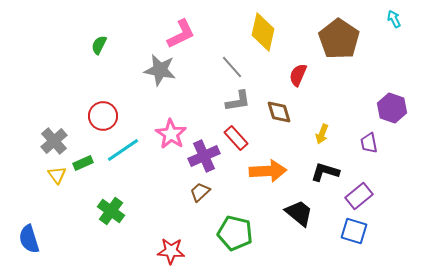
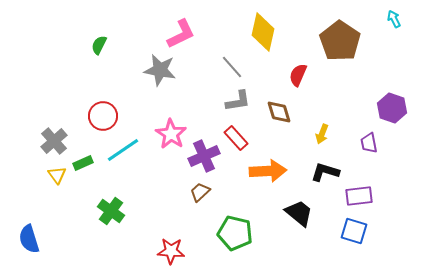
brown pentagon: moved 1 px right, 2 px down
purple rectangle: rotated 32 degrees clockwise
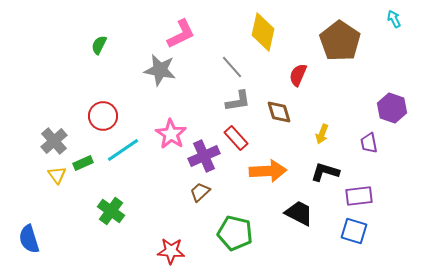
black trapezoid: rotated 12 degrees counterclockwise
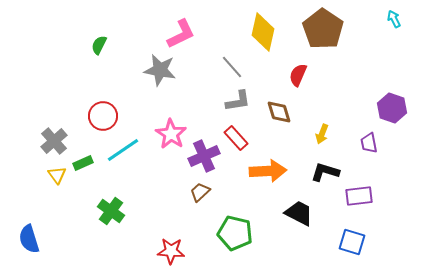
brown pentagon: moved 17 px left, 12 px up
blue square: moved 2 px left, 11 px down
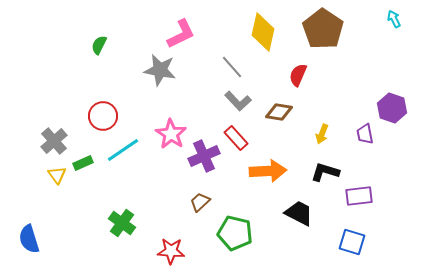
gray L-shape: rotated 56 degrees clockwise
brown diamond: rotated 64 degrees counterclockwise
purple trapezoid: moved 4 px left, 9 px up
brown trapezoid: moved 10 px down
green cross: moved 11 px right, 12 px down
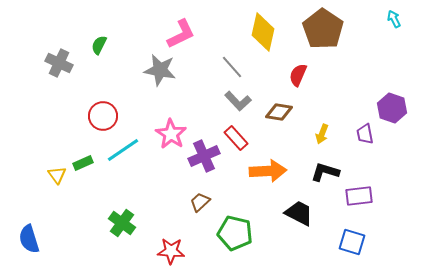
gray cross: moved 5 px right, 78 px up; rotated 24 degrees counterclockwise
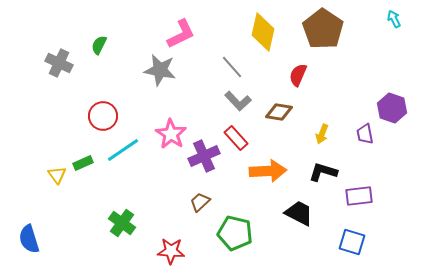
black L-shape: moved 2 px left
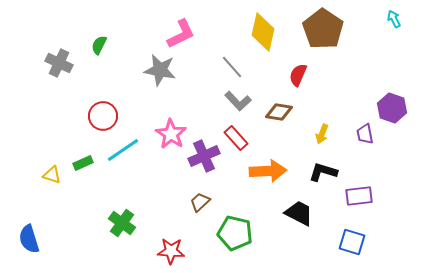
yellow triangle: moved 5 px left; rotated 36 degrees counterclockwise
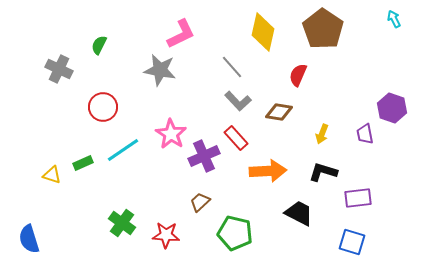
gray cross: moved 6 px down
red circle: moved 9 px up
purple rectangle: moved 1 px left, 2 px down
red star: moved 5 px left, 16 px up
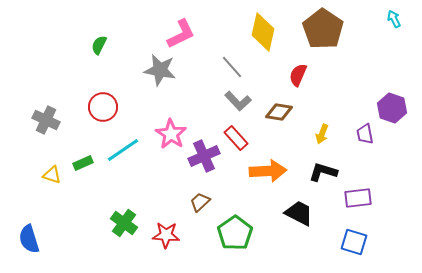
gray cross: moved 13 px left, 51 px down
green cross: moved 2 px right
green pentagon: rotated 24 degrees clockwise
blue square: moved 2 px right
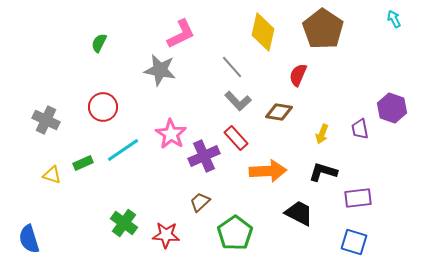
green semicircle: moved 2 px up
purple trapezoid: moved 5 px left, 5 px up
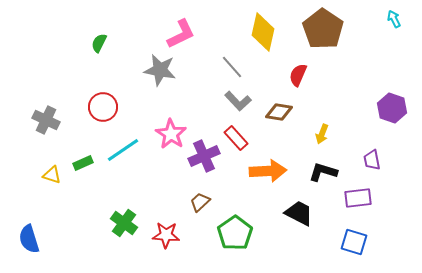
purple trapezoid: moved 12 px right, 31 px down
